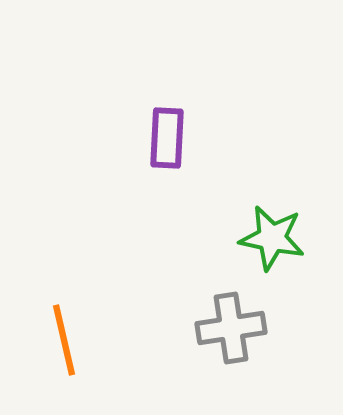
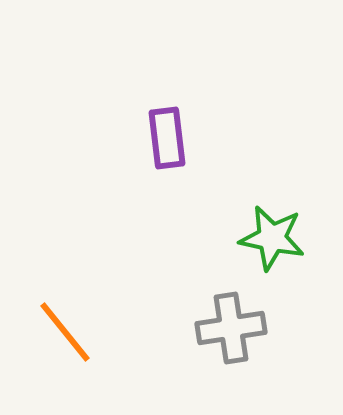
purple rectangle: rotated 10 degrees counterclockwise
orange line: moved 1 px right, 8 px up; rotated 26 degrees counterclockwise
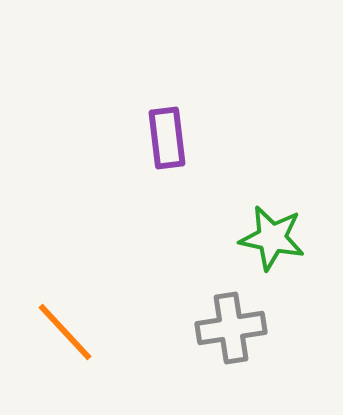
orange line: rotated 4 degrees counterclockwise
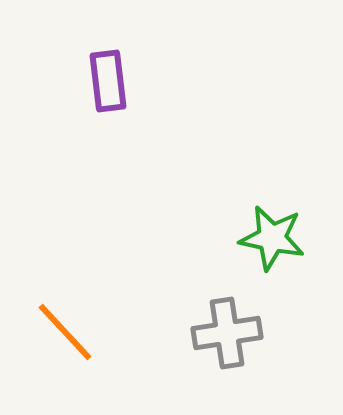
purple rectangle: moved 59 px left, 57 px up
gray cross: moved 4 px left, 5 px down
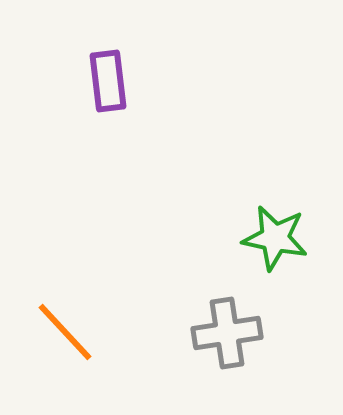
green star: moved 3 px right
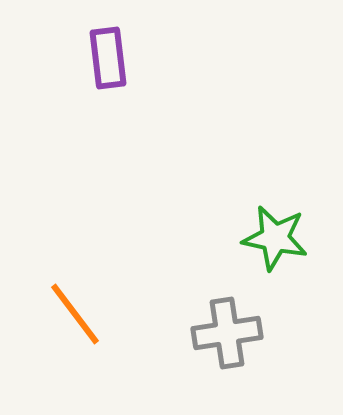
purple rectangle: moved 23 px up
orange line: moved 10 px right, 18 px up; rotated 6 degrees clockwise
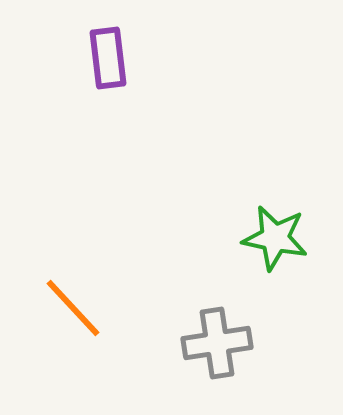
orange line: moved 2 px left, 6 px up; rotated 6 degrees counterclockwise
gray cross: moved 10 px left, 10 px down
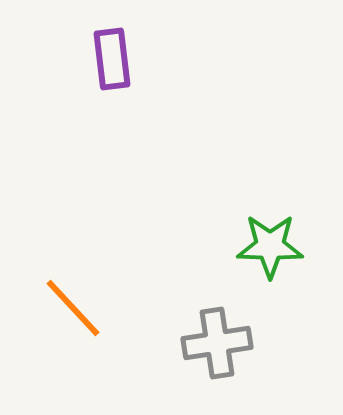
purple rectangle: moved 4 px right, 1 px down
green star: moved 5 px left, 8 px down; rotated 10 degrees counterclockwise
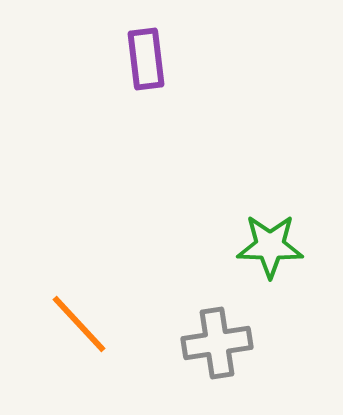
purple rectangle: moved 34 px right
orange line: moved 6 px right, 16 px down
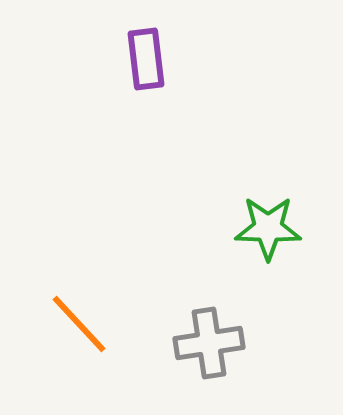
green star: moved 2 px left, 18 px up
gray cross: moved 8 px left
